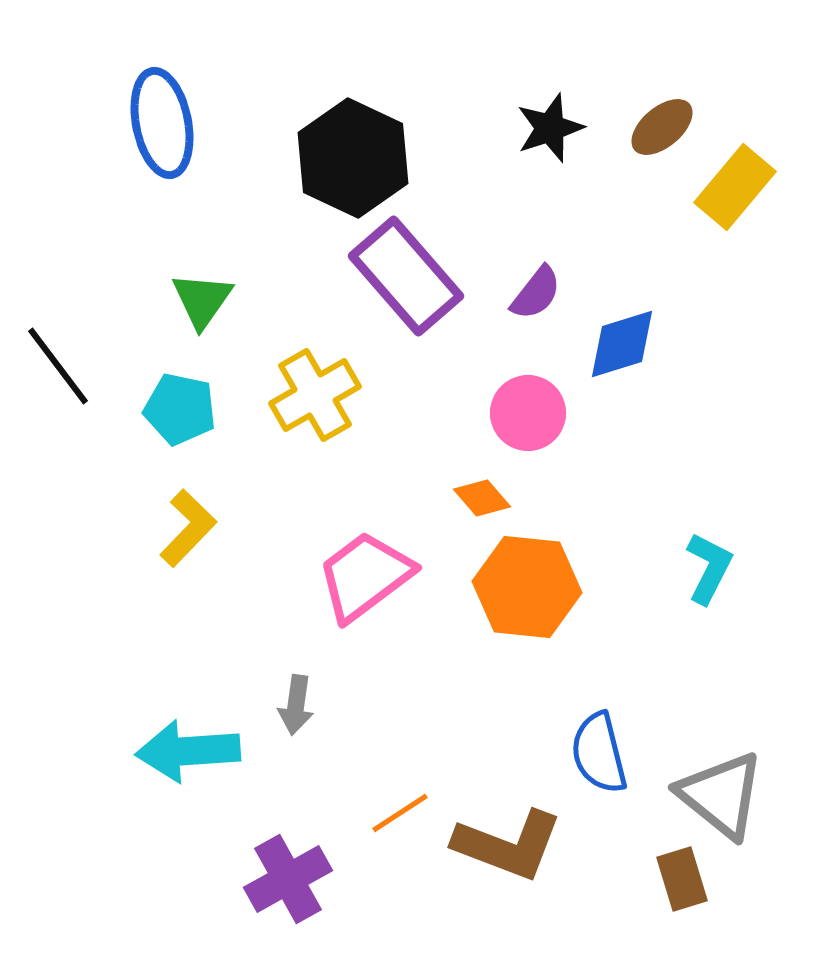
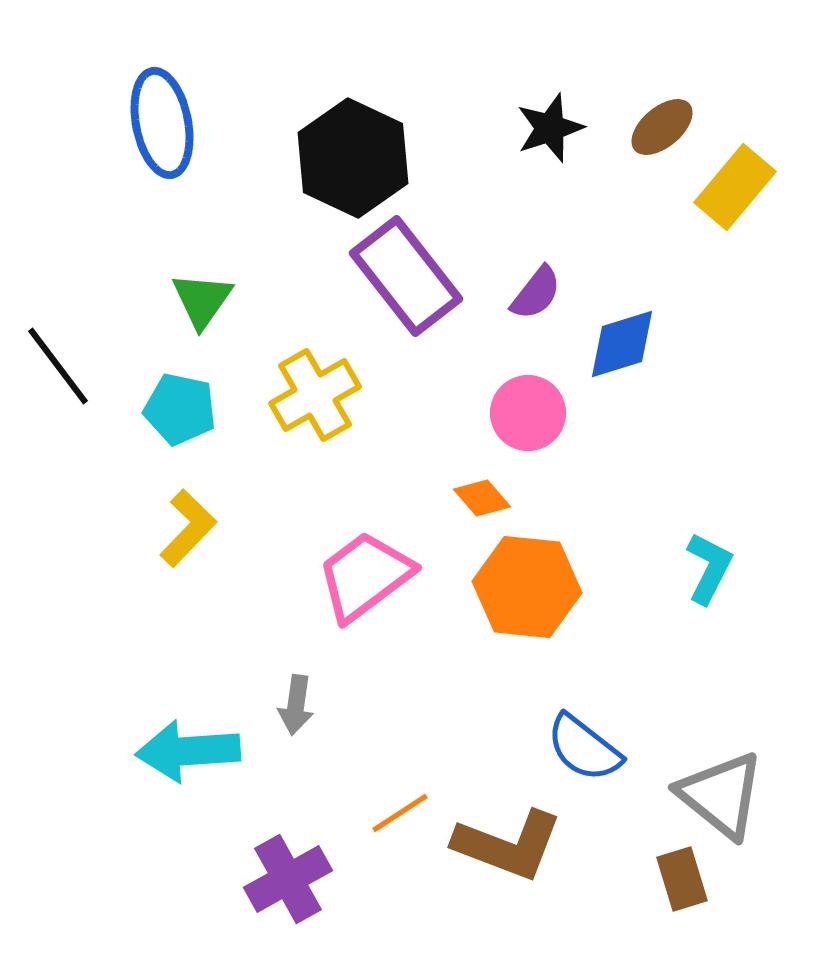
purple rectangle: rotated 3 degrees clockwise
blue semicircle: moved 15 px left, 5 px up; rotated 38 degrees counterclockwise
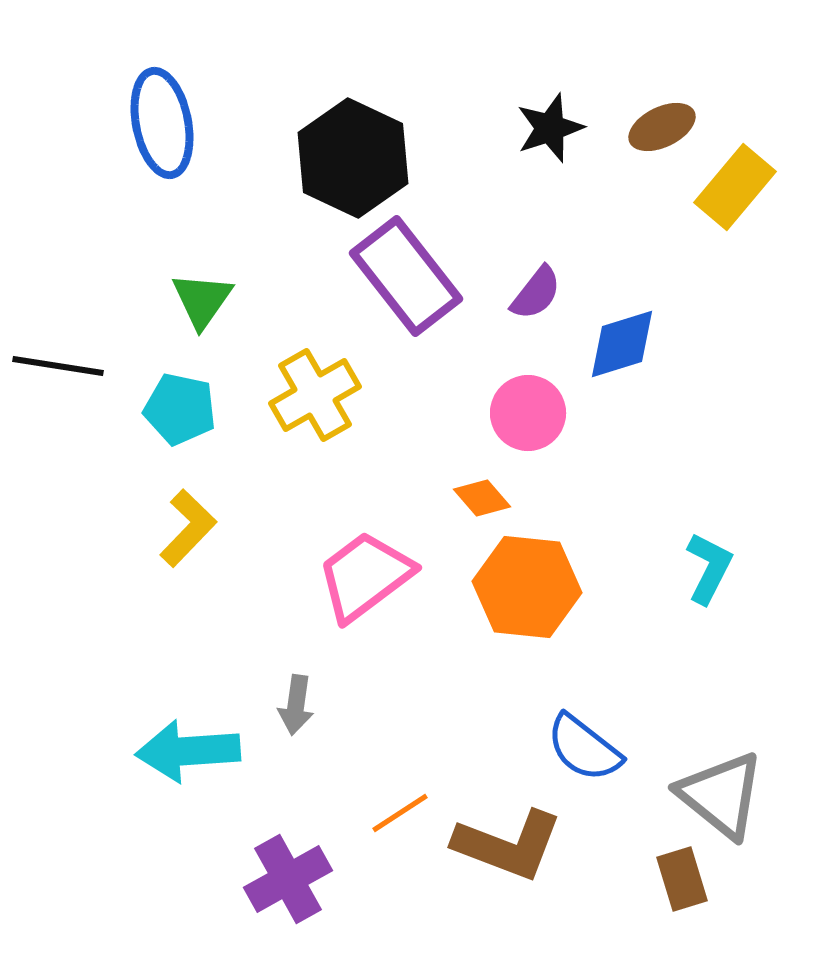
brown ellipse: rotated 14 degrees clockwise
black line: rotated 44 degrees counterclockwise
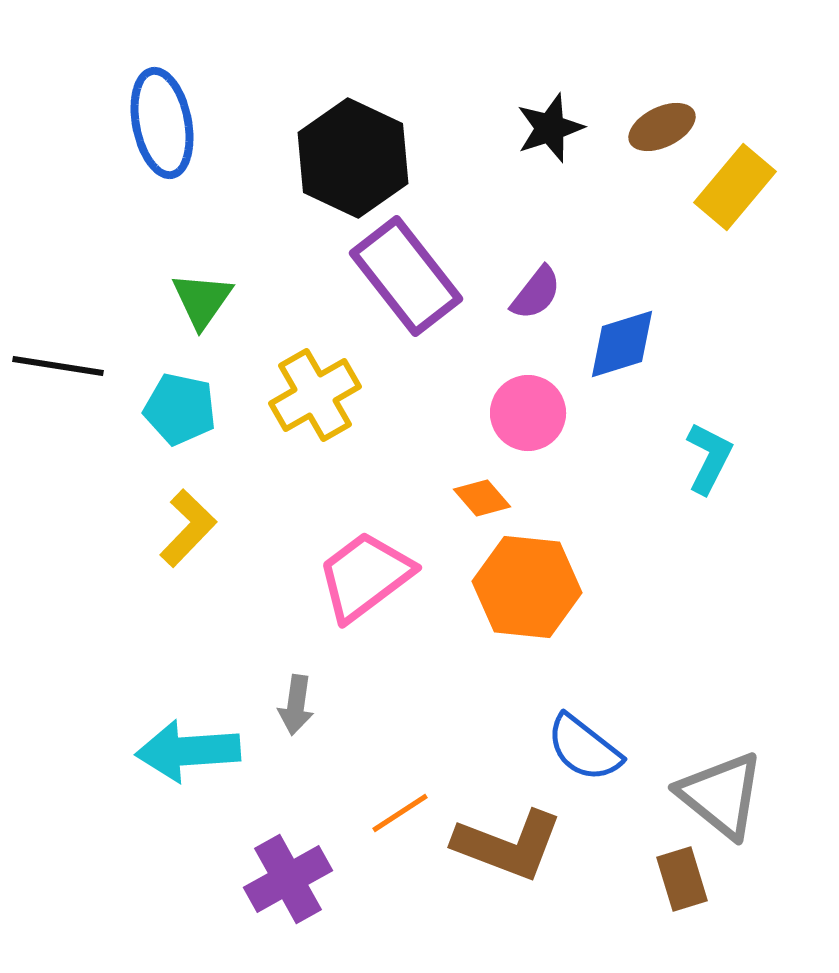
cyan L-shape: moved 110 px up
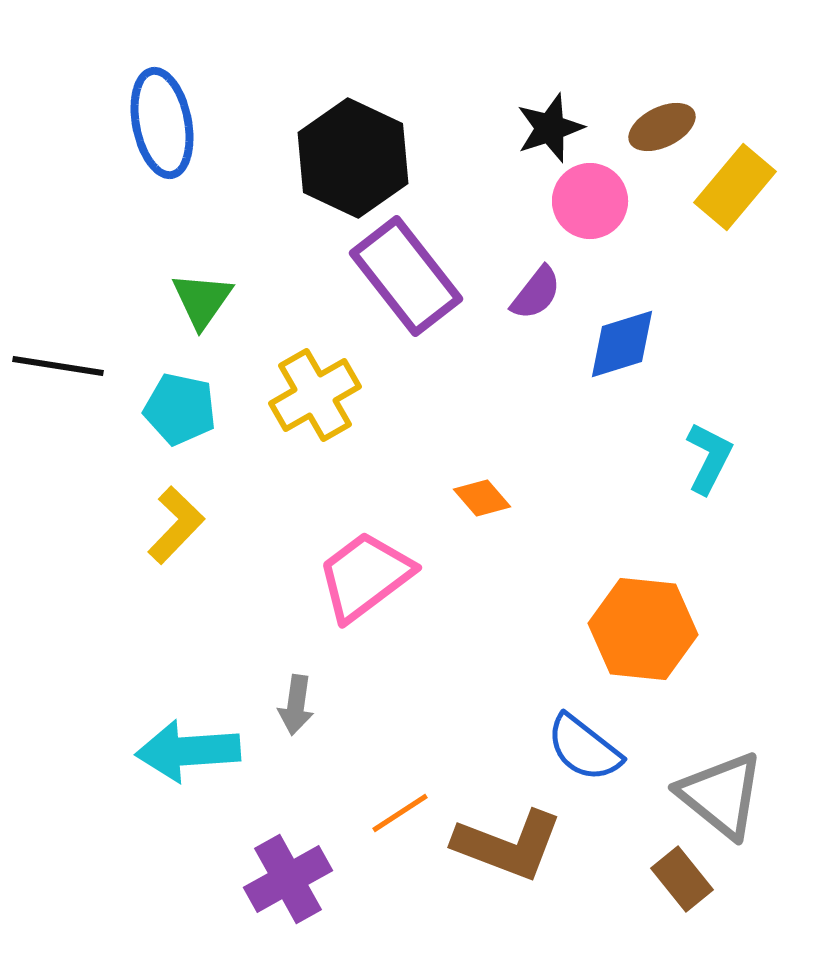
pink circle: moved 62 px right, 212 px up
yellow L-shape: moved 12 px left, 3 px up
orange hexagon: moved 116 px right, 42 px down
brown rectangle: rotated 22 degrees counterclockwise
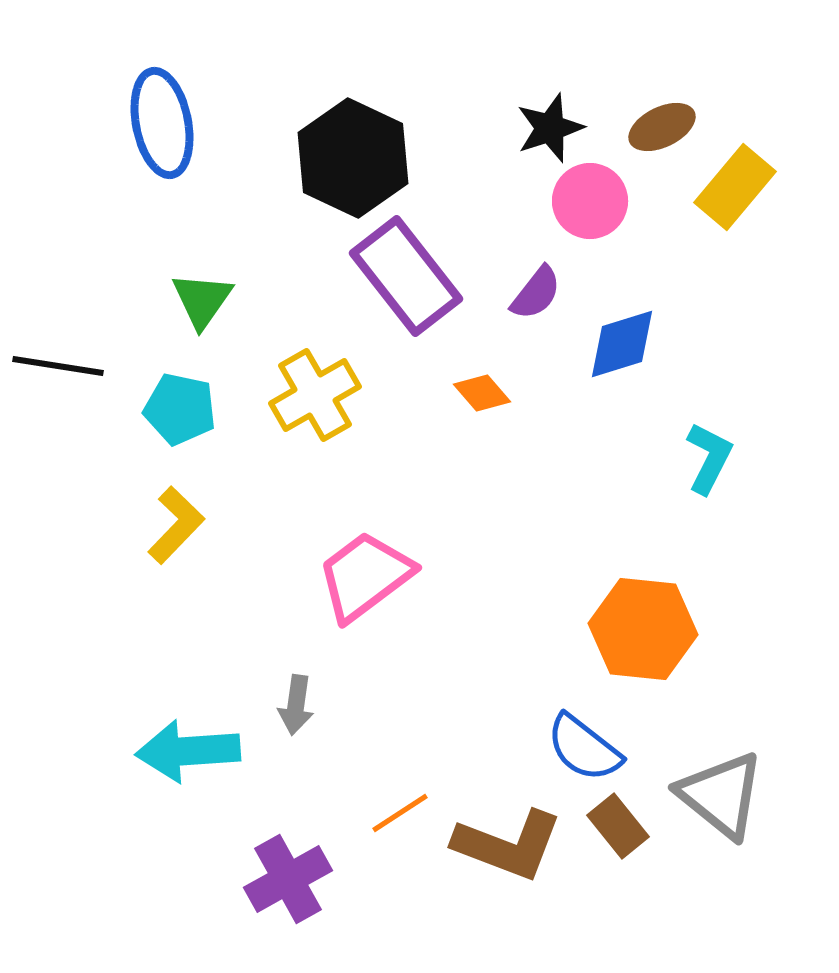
orange diamond: moved 105 px up
brown rectangle: moved 64 px left, 53 px up
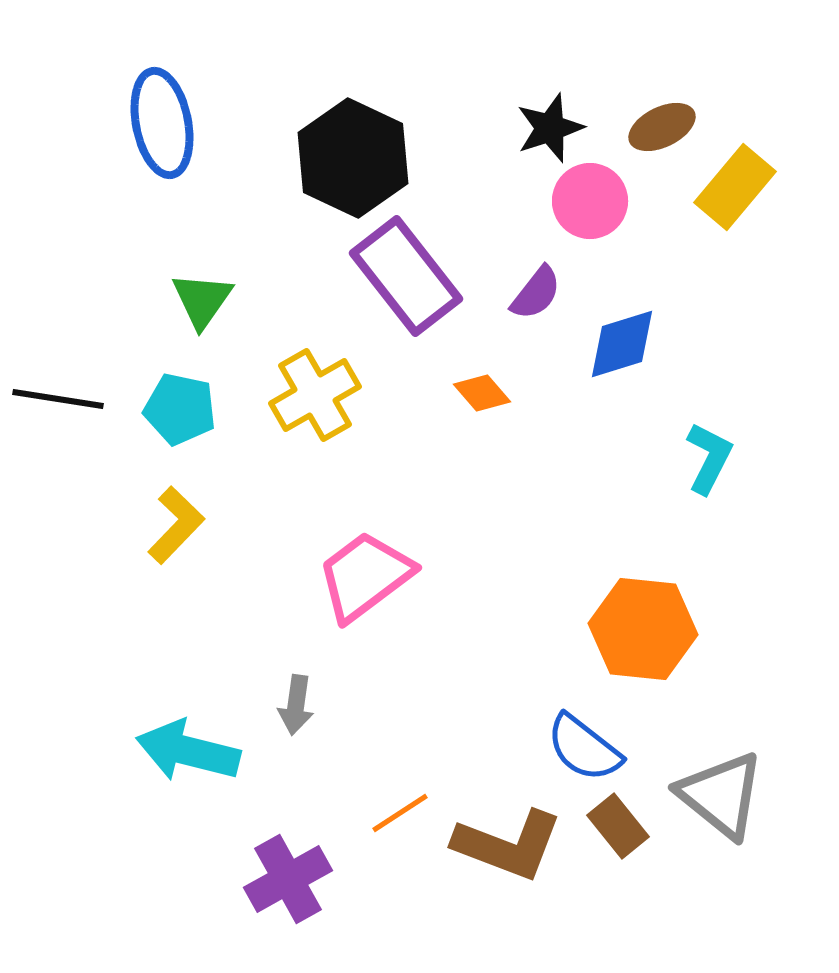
black line: moved 33 px down
cyan arrow: rotated 18 degrees clockwise
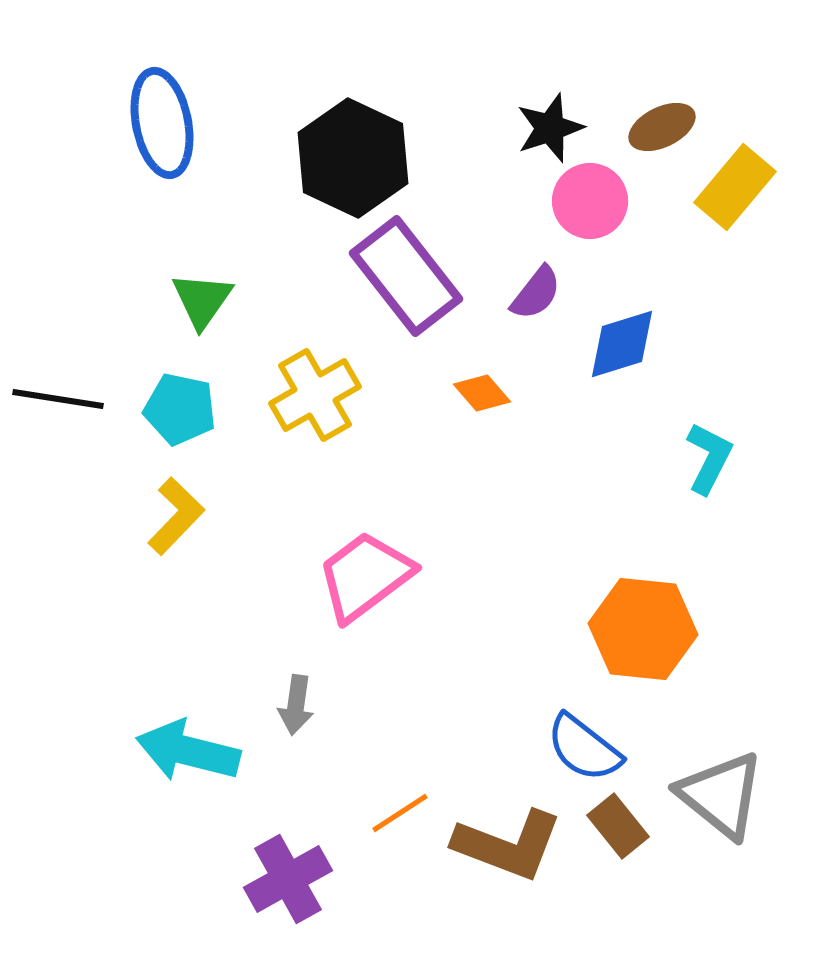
yellow L-shape: moved 9 px up
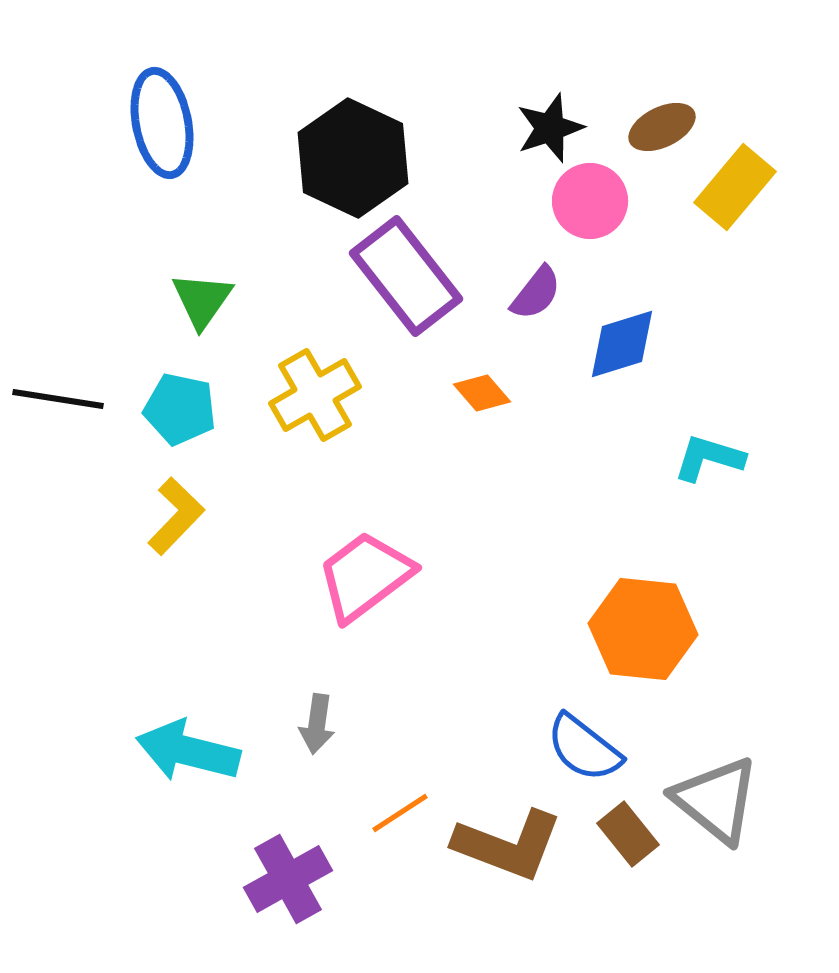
cyan L-shape: rotated 100 degrees counterclockwise
gray arrow: moved 21 px right, 19 px down
gray triangle: moved 5 px left, 5 px down
brown rectangle: moved 10 px right, 8 px down
